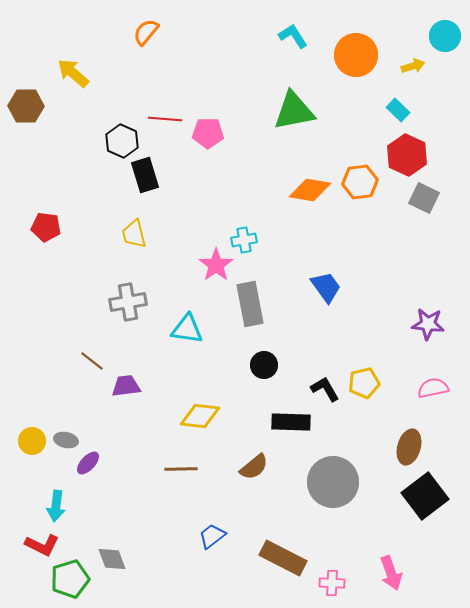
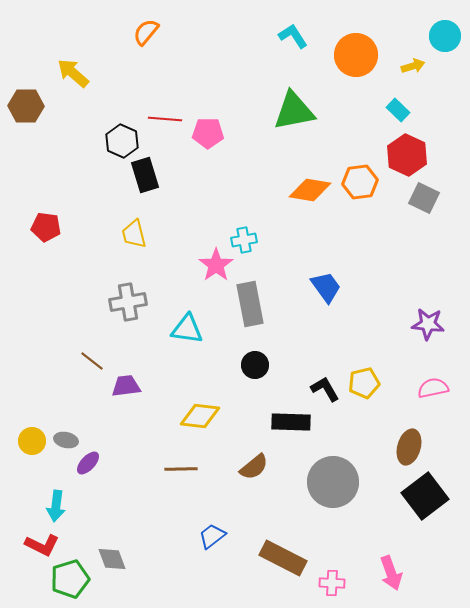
black circle at (264, 365): moved 9 px left
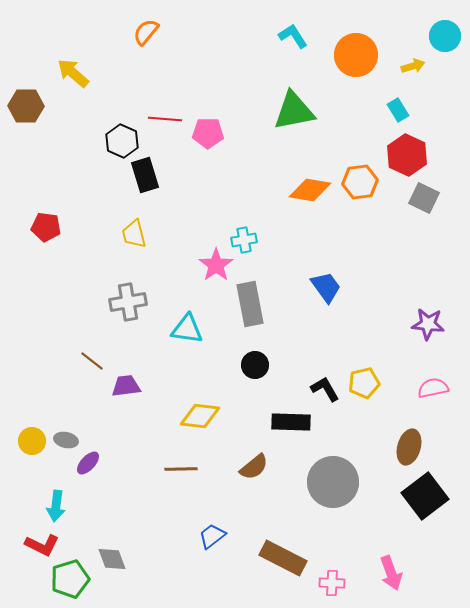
cyan rectangle at (398, 110): rotated 15 degrees clockwise
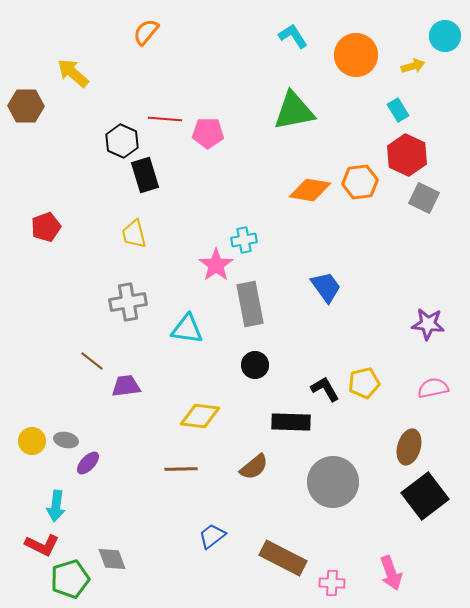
red pentagon at (46, 227): rotated 28 degrees counterclockwise
